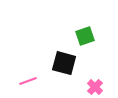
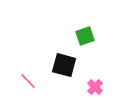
black square: moved 2 px down
pink line: rotated 66 degrees clockwise
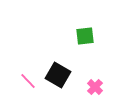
green square: rotated 12 degrees clockwise
black square: moved 6 px left, 10 px down; rotated 15 degrees clockwise
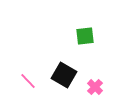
black square: moved 6 px right
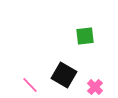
pink line: moved 2 px right, 4 px down
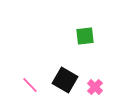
black square: moved 1 px right, 5 px down
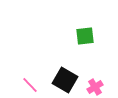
pink cross: rotated 14 degrees clockwise
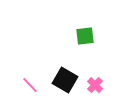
pink cross: moved 2 px up; rotated 14 degrees counterclockwise
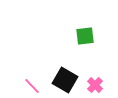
pink line: moved 2 px right, 1 px down
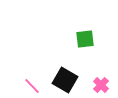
green square: moved 3 px down
pink cross: moved 6 px right
